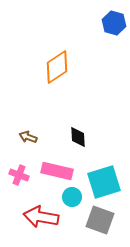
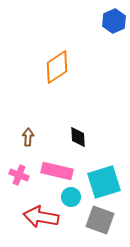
blue hexagon: moved 2 px up; rotated 20 degrees clockwise
brown arrow: rotated 72 degrees clockwise
cyan circle: moved 1 px left
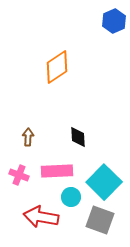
pink rectangle: rotated 16 degrees counterclockwise
cyan square: rotated 28 degrees counterclockwise
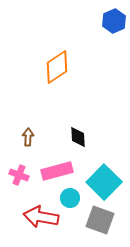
pink rectangle: rotated 12 degrees counterclockwise
cyan circle: moved 1 px left, 1 px down
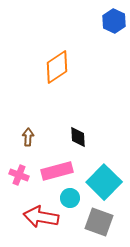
blue hexagon: rotated 10 degrees counterclockwise
gray square: moved 1 px left, 2 px down
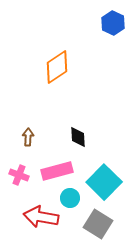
blue hexagon: moved 1 px left, 2 px down
gray square: moved 1 px left, 2 px down; rotated 12 degrees clockwise
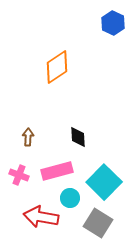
gray square: moved 1 px up
